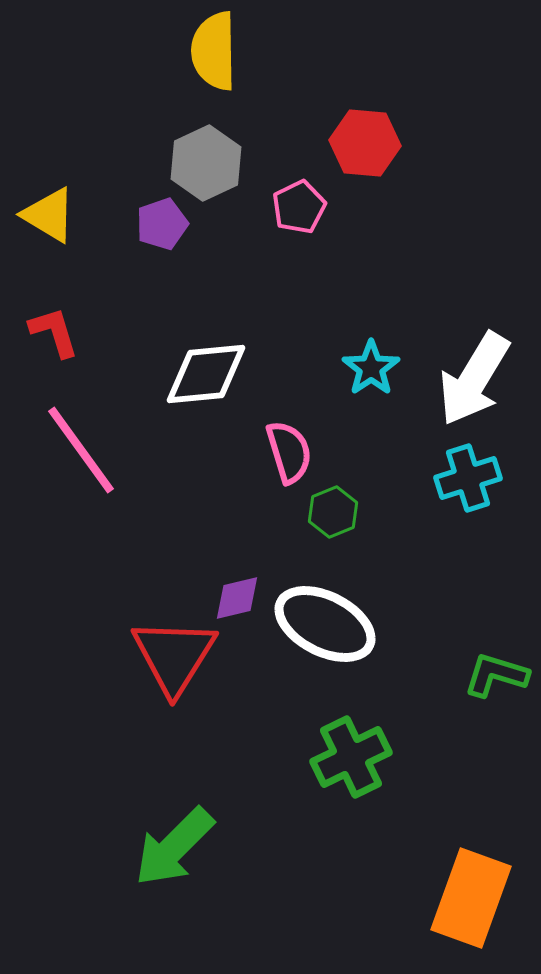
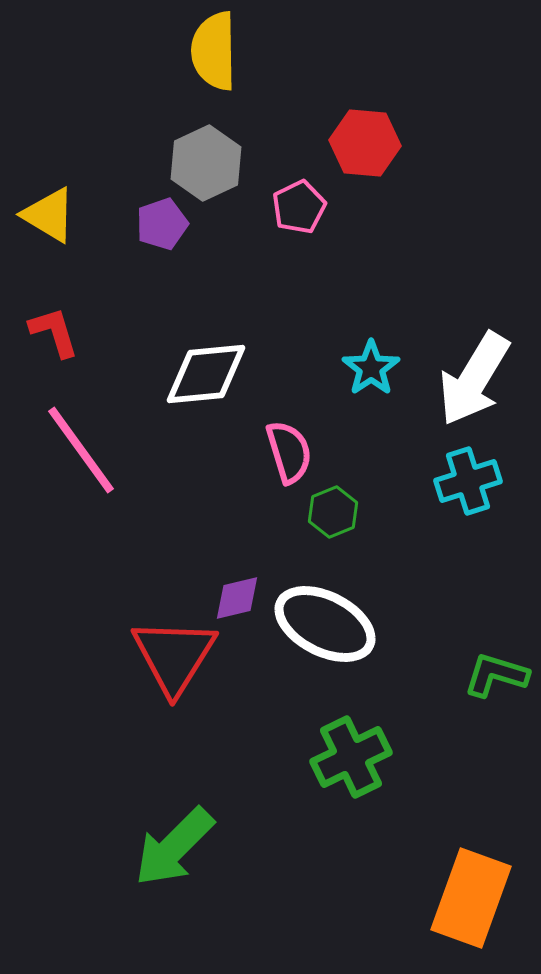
cyan cross: moved 3 px down
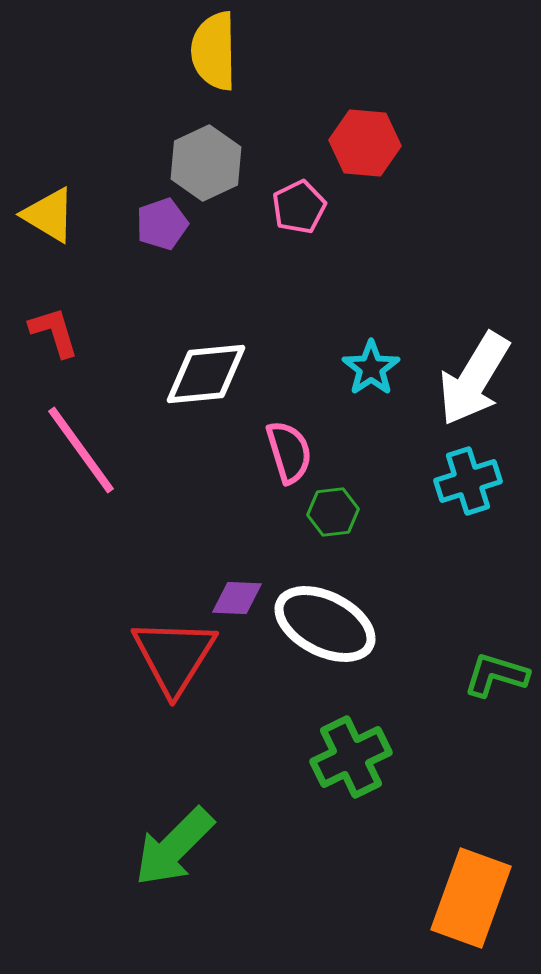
green hexagon: rotated 15 degrees clockwise
purple diamond: rotated 16 degrees clockwise
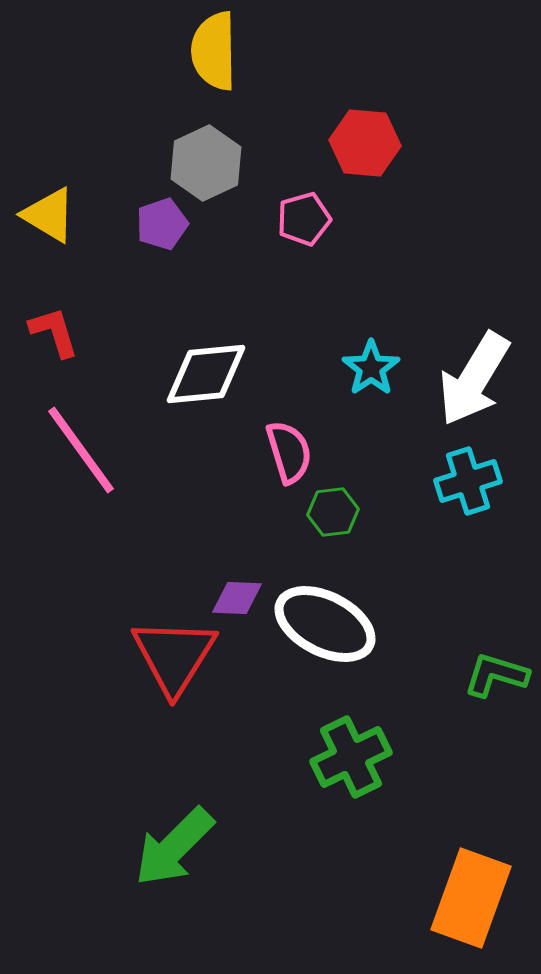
pink pentagon: moved 5 px right, 12 px down; rotated 10 degrees clockwise
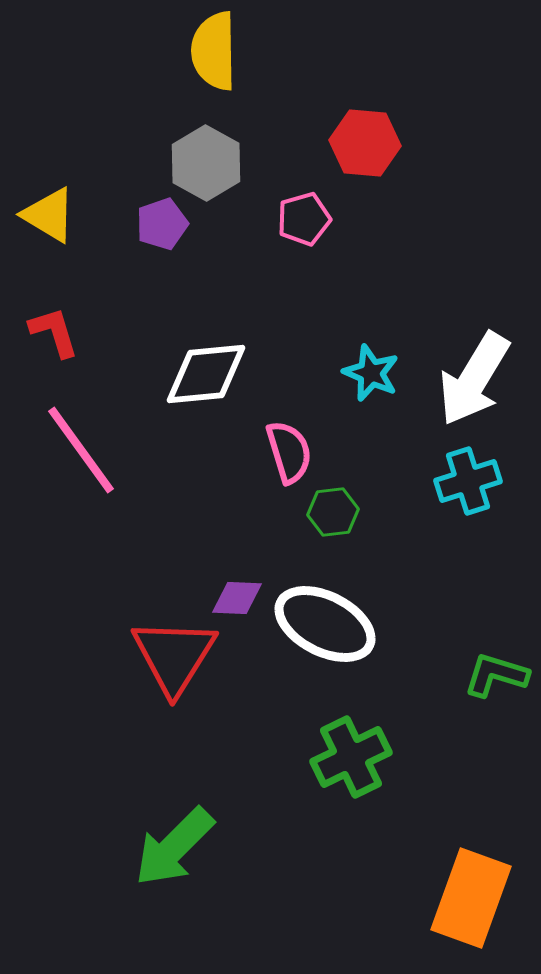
gray hexagon: rotated 6 degrees counterclockwise
cyan star: moved 5 px down; rotated 14 degrees counterclockwise
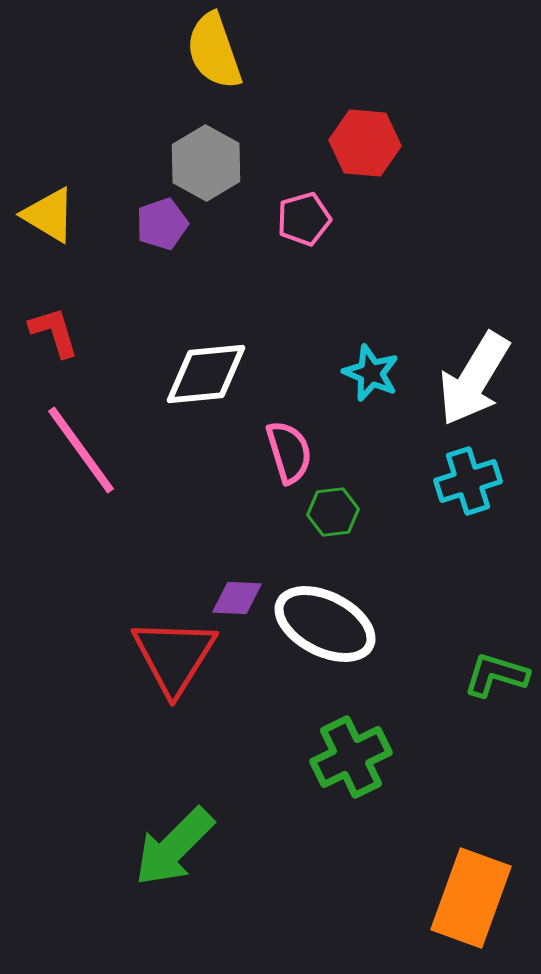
yellow semicircle: rotated 18 degrees counterclockwise
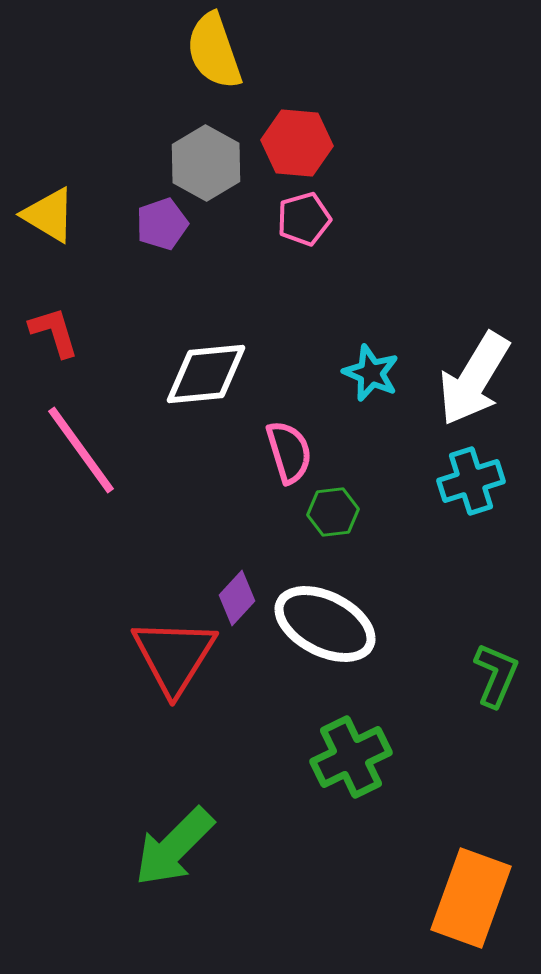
red hexagon: moved 68 px left
cyan cross: moved 3 px right
purple diamond: rotated 50 degrees counterclockwise
green L-shape: rotated 96 degrees clockwise
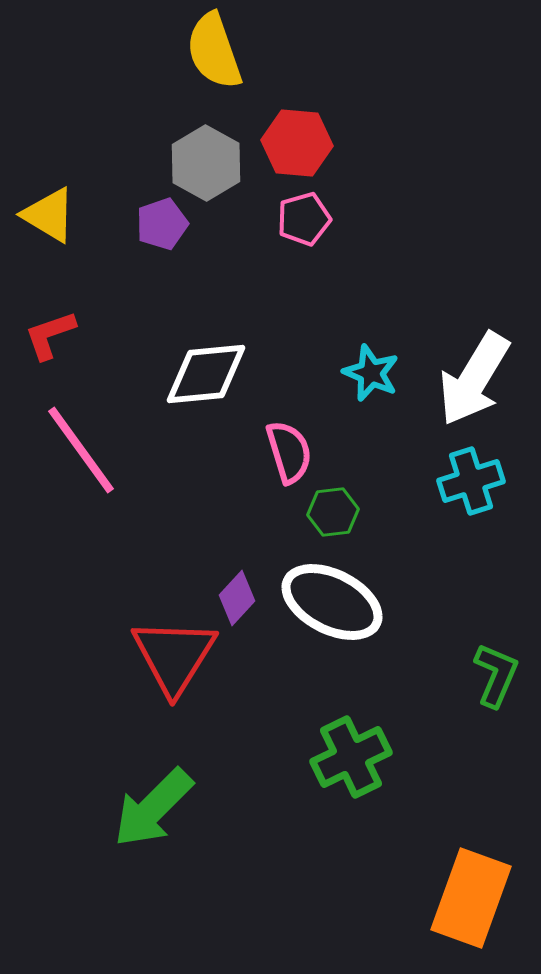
red L-shape: moved 4 px left, 3 px down; rotated 92 degrees counterclockwise
white ellipse: moved 7 px right, 22 px up
green arrow: moved 21 px left, 39 px up
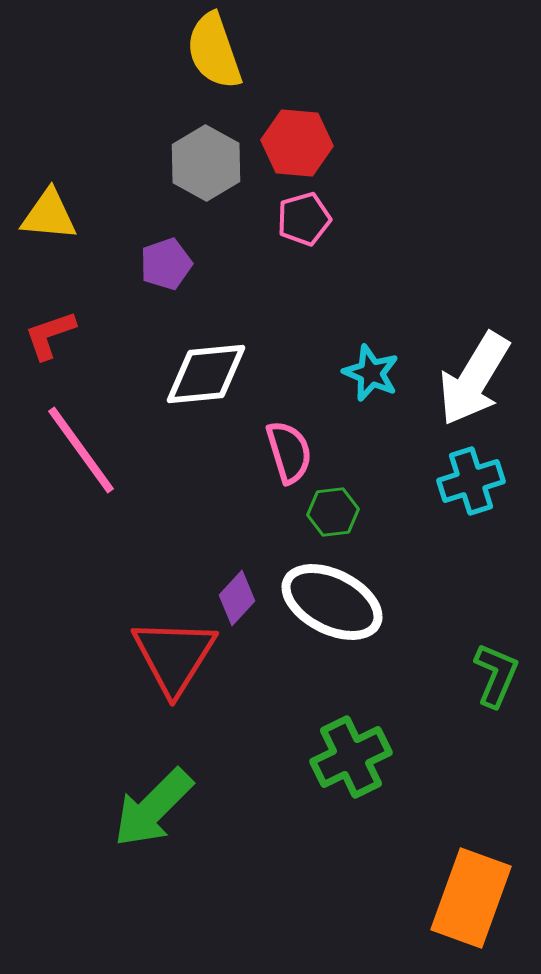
yellow triangle: rotated 26 degrees counterclockwise
purple pentagon: moved 4 px right, 40 px down
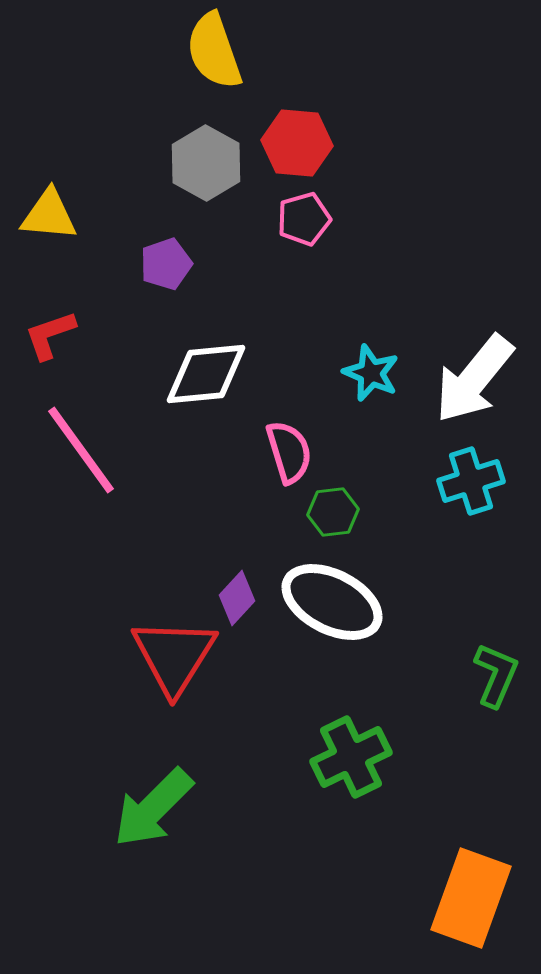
white arrow: rotated 8 degrees clockwise
